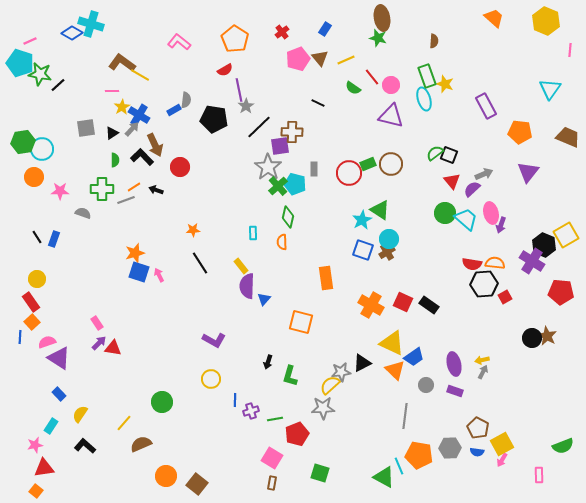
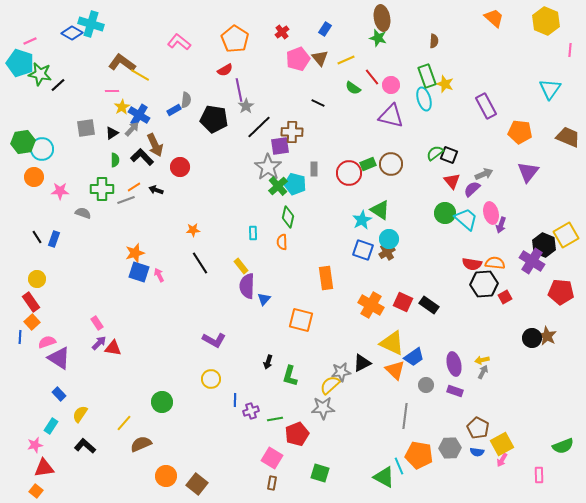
orange square at (301, 322): moved 2 px up
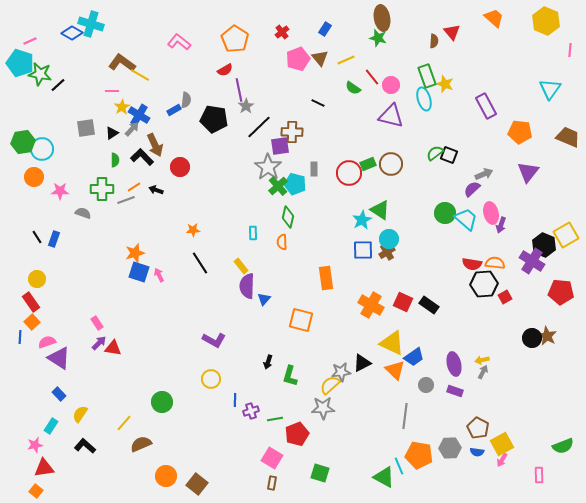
red triangle at (452, 181): moved 149 px up
blue square at (363, 250): rotated 20 degrees counterclockwise
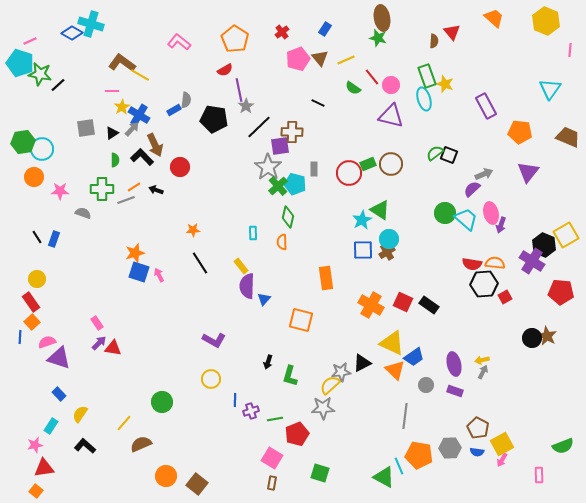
purple triangle at (59, 358): rotated 15 degrees counterclockwise
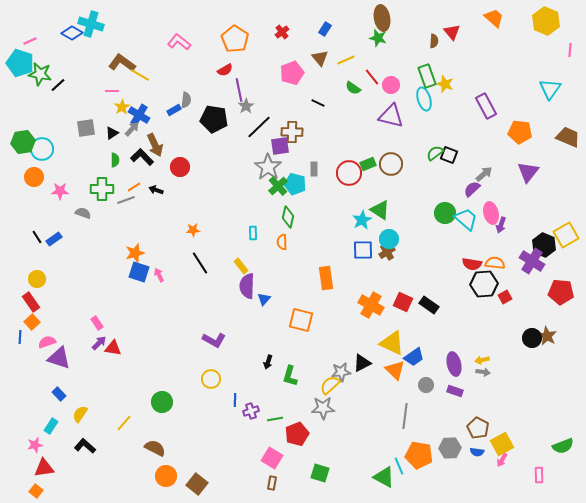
pink pentagon at (298, 59): moved 6 px left, 14 px down
gray arrow at (484, 174): rotated 18 degrees counterclockwise
blue rectangle at (54, 239): rotated 35 degrees clockwise
gray arrow at (483, 372): rotated 72 degrees clockwise
brown semicircle at (141, 444): moved 14 px right, 4 px down; rotated 50 degrees clockwise
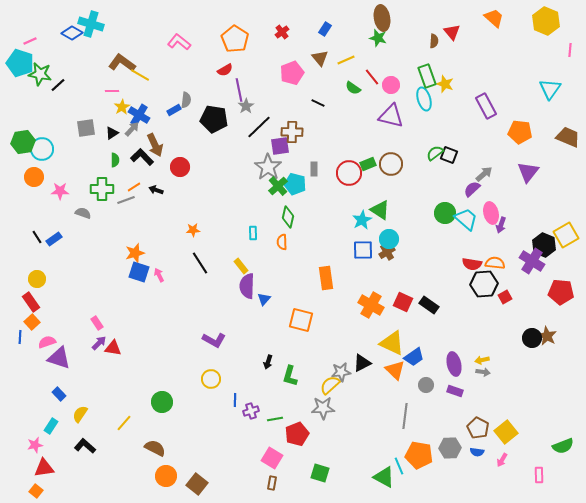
yellow square at (502, 444): moved 4 px right, 12 px up; rotated 10 degrees counterclockwise
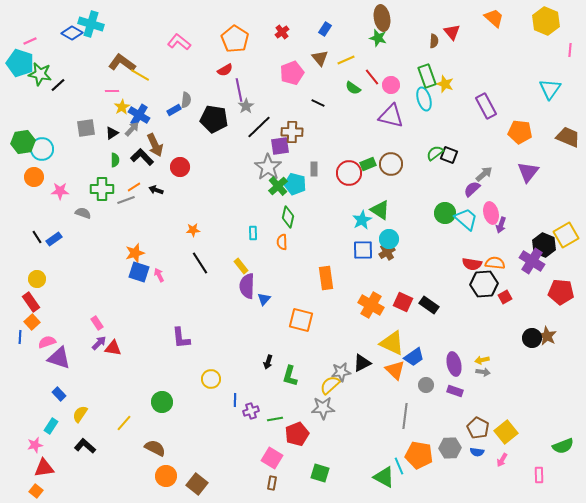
purple L-shape at (214, 340): moved 33 px left, 2 px up; rotated 55 degrees clockwise
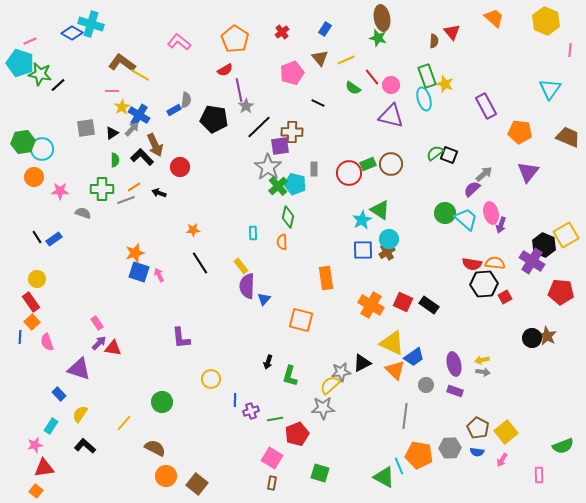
black arrow at (156, 190): moved 3 px right, 3 px down
pink semicircle at (47, 342): rotated 90 degrees counterclockwise
purple triangle at (59, 358): moved 20 px right, 11 px down
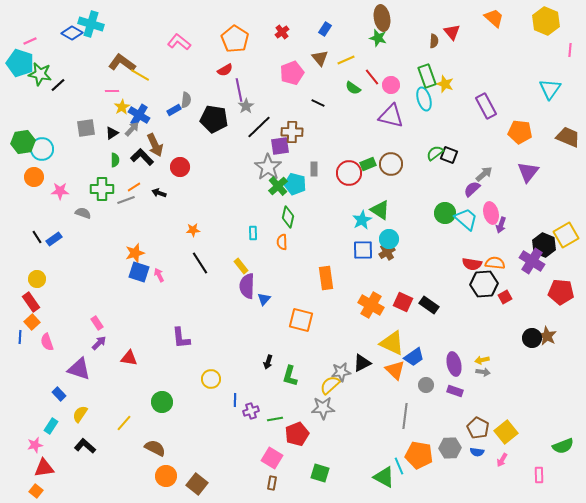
red triangle at (113, 348): moved 16 px right, 10 px down
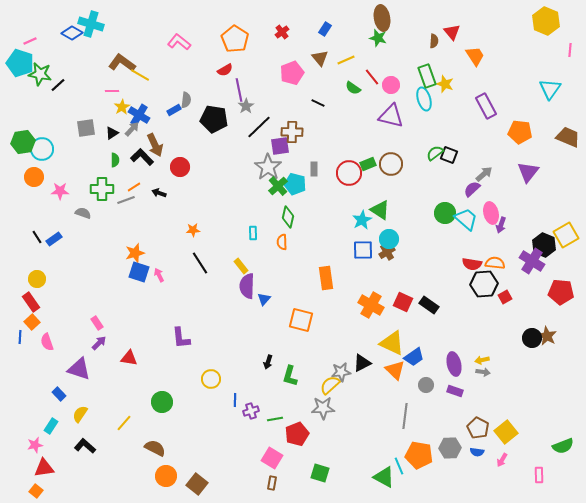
orange trapezoid at (494, 18): moved 19 px left, 38 px down; rotated 15 degrees clockwise
